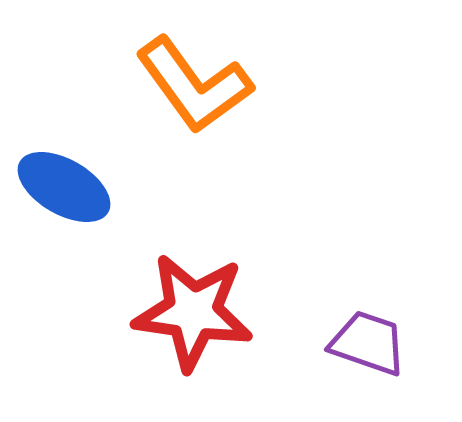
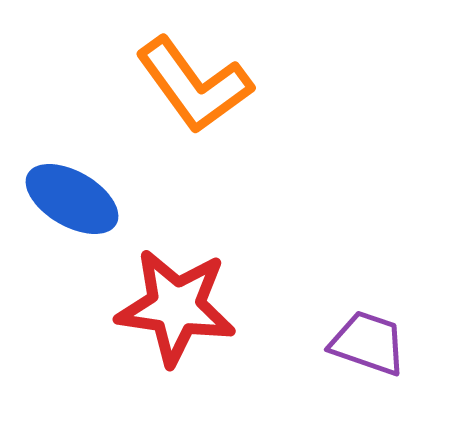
blue ellipse: moved 8 px right, 12 px down
red star: moved 17 px left, 5 px up
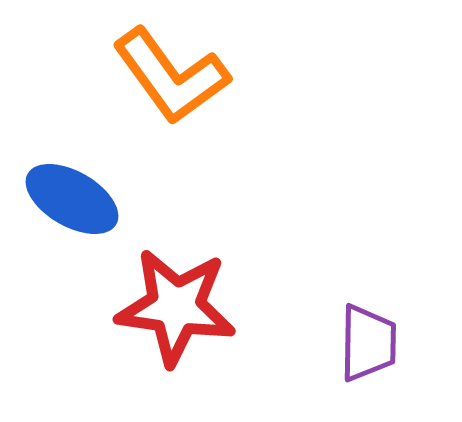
orange L-shape: moved 23 px left, 9 px up
purple trapezoid: rotated 72 degrees clockwise
